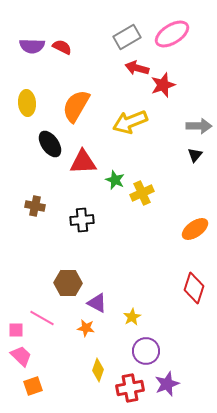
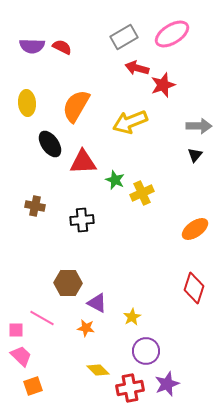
gray rectangle: moved 3 px left
yellow diamond: rotated 65 degrees counterclockwise
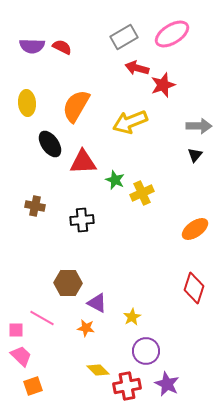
purple star: rotated 25 degrees counterclockwise
red cross: moved 3 px left, 2 px up
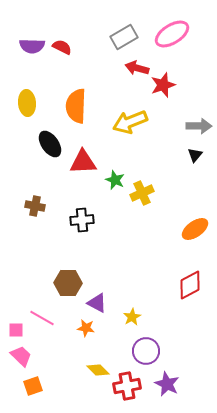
orange semicircle: rotated 28 degrees counterclockwise
red diamond: moved 4 px left, 3 px up; rotated 44 degrees clockwise
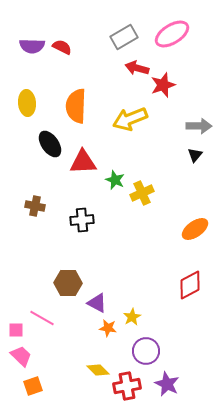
yellow arrow: moved 3 px up
orange star: moved 22 px right
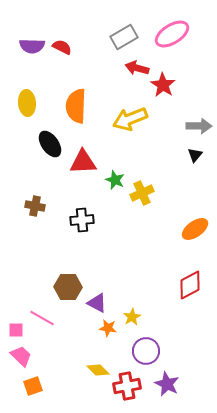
red star: rotated 20 degrees counterclockwise
brown hexagon: moved 4 px down
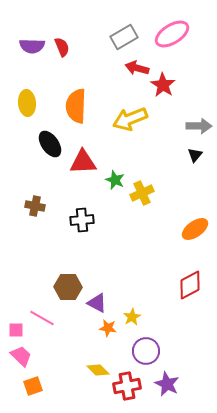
red semicircle: rotated 42 degrees clockwise
